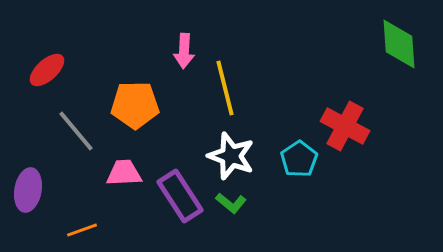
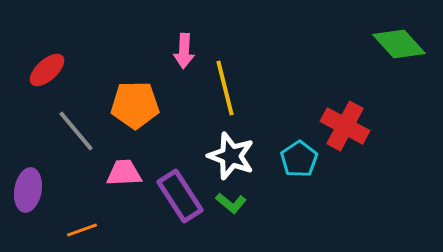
green diamond: rotated 38 degrees counterclockwise
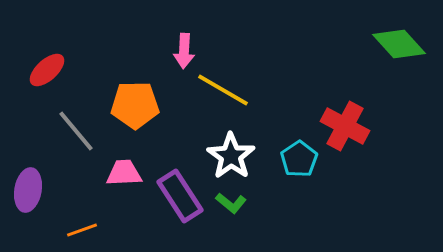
yellow line: moved 2 px left, 2 px down; rotated 46 degrees counterclockwise
white star: rotated 15 degrees clockwise
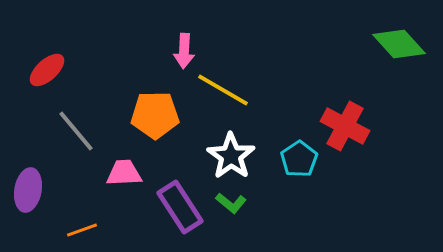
orange pentagon: moved 20 px right, 10 px down
purple rectangle: moved 11 px down
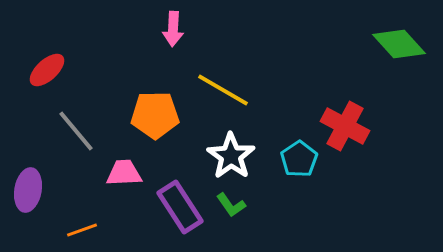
pink arrow: moved 11 px left, 22 px up
green L-shape: moved 2 px down; rotated 16 degrees clockwise
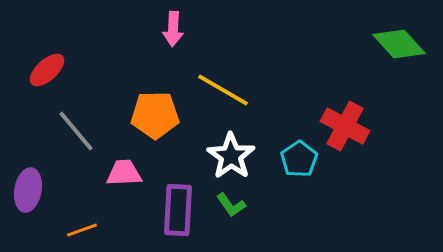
purple rectangle: moved 2 px left, 3 px down; rotated 36 degrees clockwise
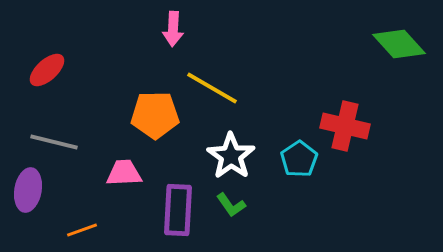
yellow line: moved 11 px left, 2 px up
red cross: rotated 15 degrees counterclockwise
gray line: moved 22 px left, 11 px down; rotated 36 degrees counterclockwise
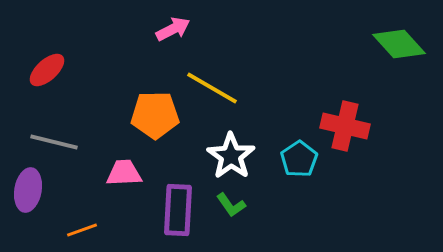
pink arrow: rotated 120 degrees counterclockwise
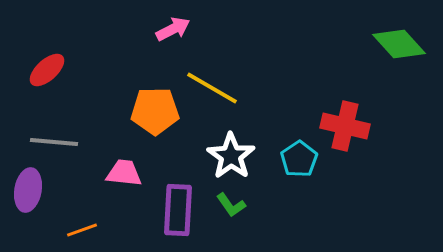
orange pentagon: moved 4 px up
gray line: rotated 9 degrees counterclockwise
pink trapezoid: rotated 9 degrees clockwise
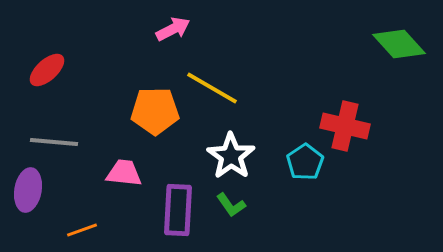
cyan pentagon: moved 6 px right, 3 px down
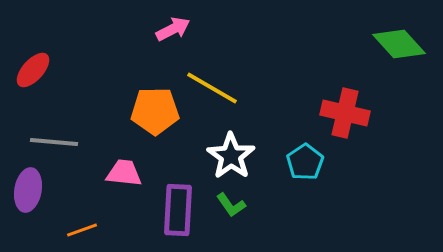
red ellipse: moved 14 px left; rotated 6 degrees counterclockwise
red cross: moved 13 px up
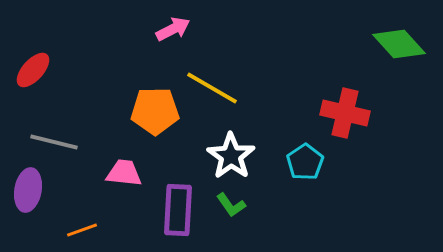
gray line: rotated 9 degrees clockwise
